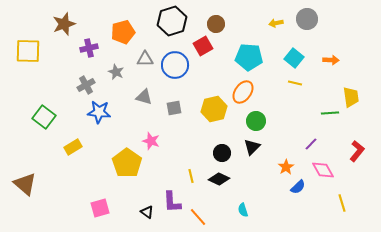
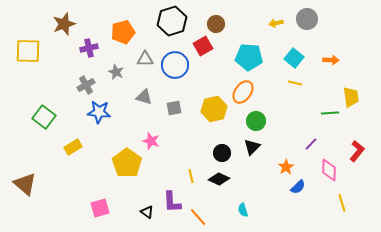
pink diamond at (323, 170): moved 6 px right; rotated 30 degrees clockwise
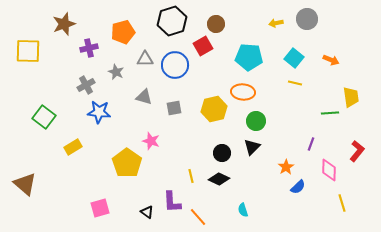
orange arrow at (331, 60): rotated 21 degrees clockwise
orange ellipse at (243, 92): rotated 60 degrees clockwise
purple line at (311, 144): rotated 24 degrees counterclockwise
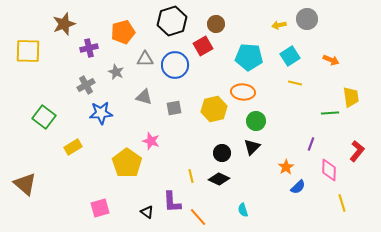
yellow arrow at (276, 23): moved 3 px right, 2 px down
cyan square at (294, 58): moved 4 px left, 2 px up; rotated 18 degrees clockwise
blue star at (99, 112): moved 2 px right, 1 px down; rotated 10 degrees counterclockwise
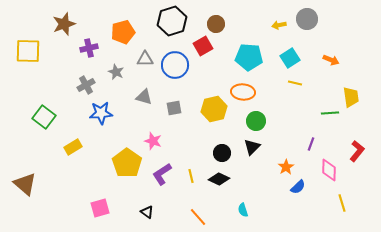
cyan square at (290, 56): moved 2 px down
pink star at (151, 141): moved 2 px right
purple L-shape at (172, 202): moved 10 px left, 28 px up; rotated 60 degrees clockwise
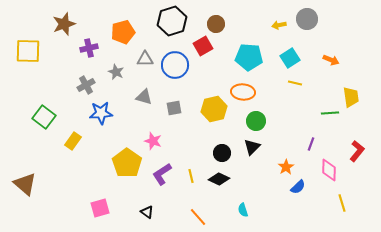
yellow rectangle at (73, 147): moved 6 px up; rotated 24 degrees counterclockwise
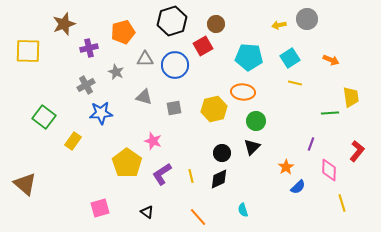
black diamond at (219, 179): rotated 50 degrees counterclockwise
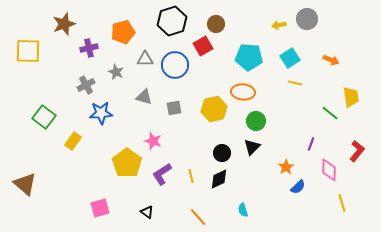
green line at (330, 113): rotated 42 degrees clockwise
